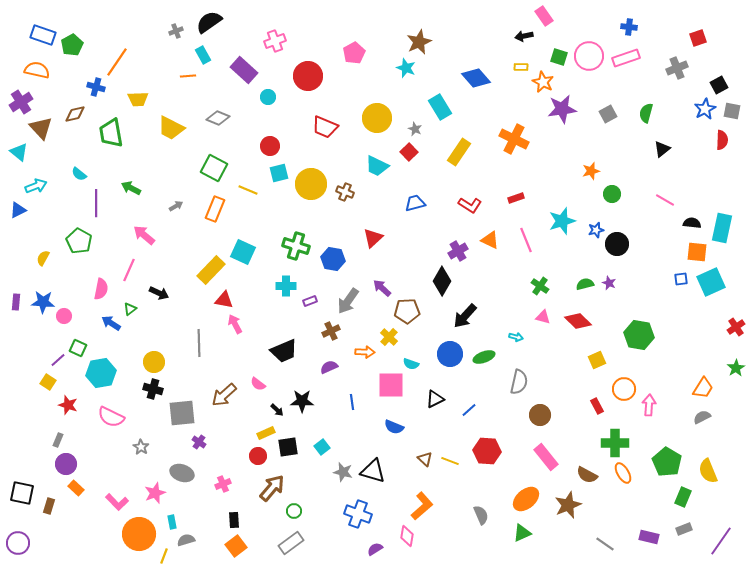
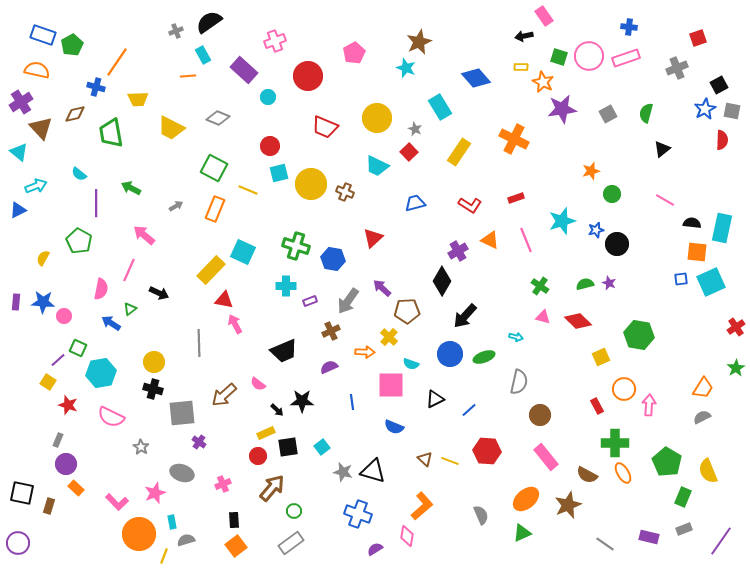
yellow square at (597, 360): moved 4 px right, 3 px up
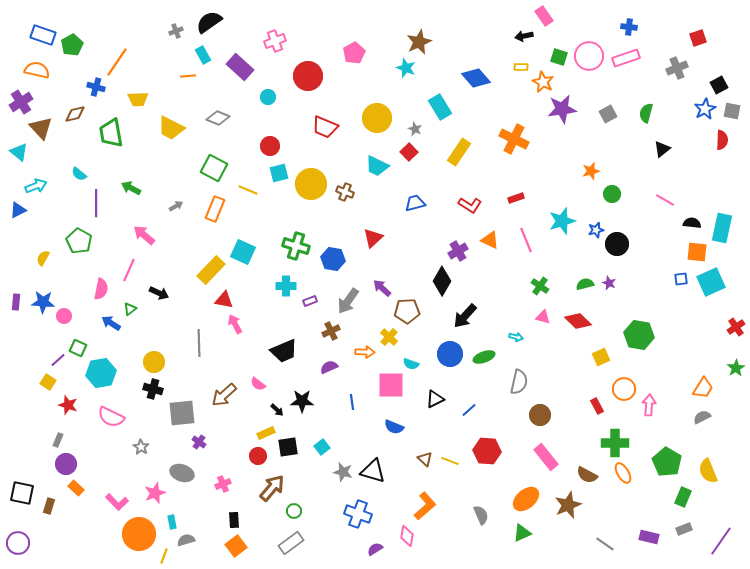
purple rectangle at (244, 70): moved 4 px left, 3 px up
orange L-shape at (422, 506): moved 3 px right
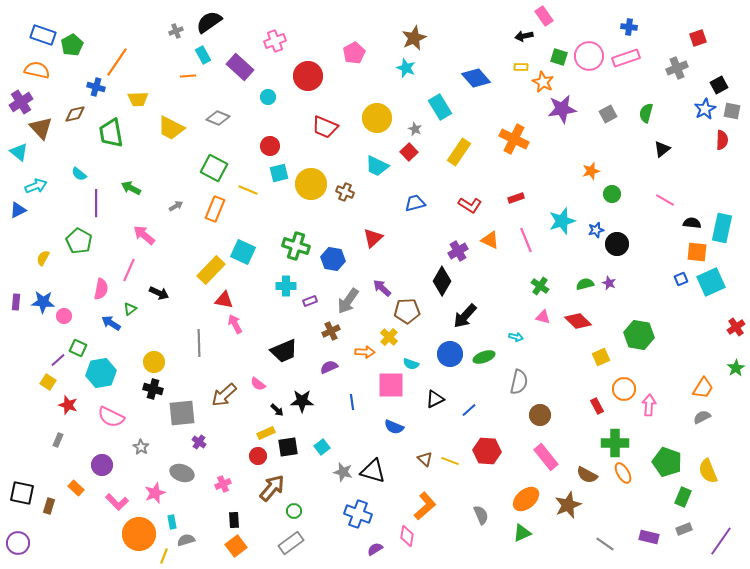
brown star at (419, 42): moved 5 px left, 4 px up
blue square at (681, 279): rotated 16 degrees counterclockwise
green pentagon at (667, 462): rotated 12 degrees counterclockwise
purple circle at (66, 464): moved 36 px right, 1 px down
